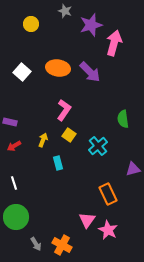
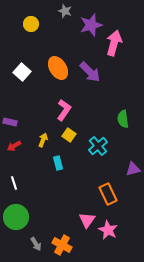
orange ellipse: rotated 50 degrees clockwise
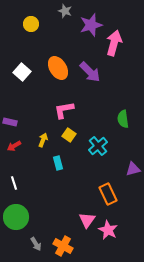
pink L-shape: rotated 135 degrees counterclockwise
orange cross: moved 1 px right, 1 px down
